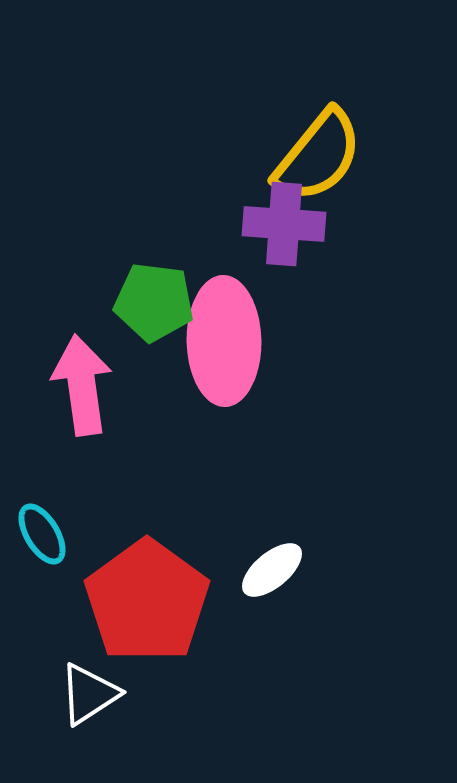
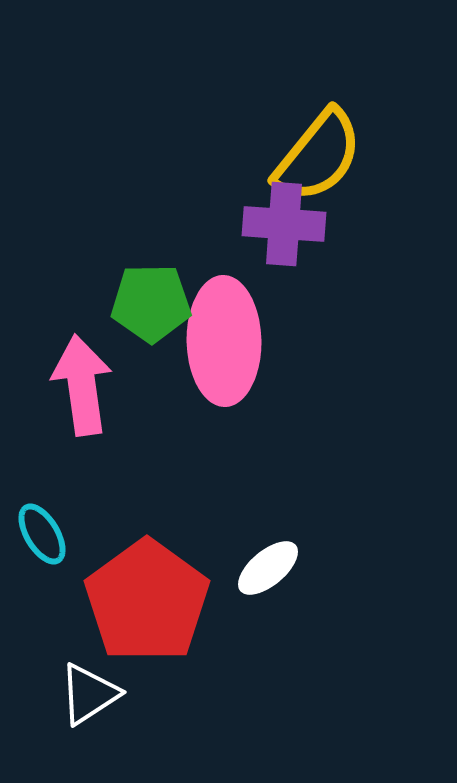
green pentagon: moved 3 px left, 1 px down; rotated 8 degrees counterclockwise
white ellipse: moved 4 px left, 2 px up
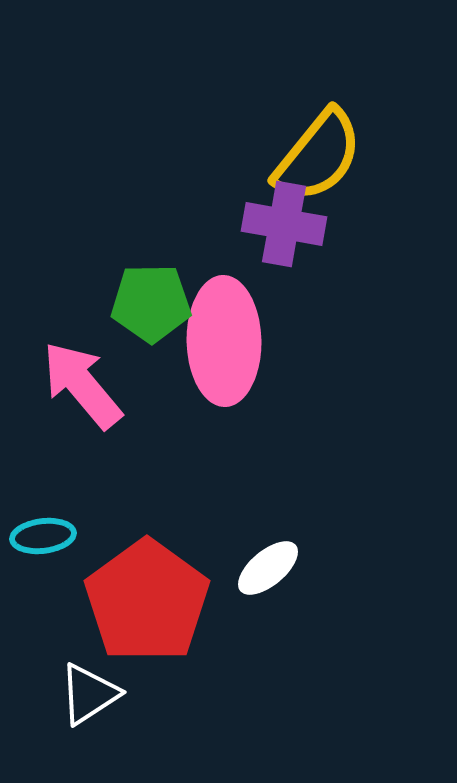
purple cross: rotated 6 degrees clockwise
pink arrow: rotated 32 degrees counterclockwise
cyan ellipse: moved 1 px right, 2 px down; rotated 66 degrees counterclockwise
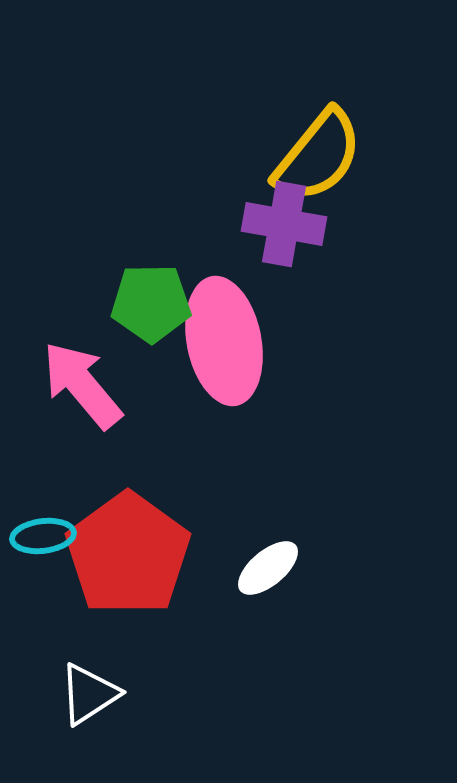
pink ellipse: rotated 10 degrees counterclockwise
red pentagon: moved 19 px left, 47 px up
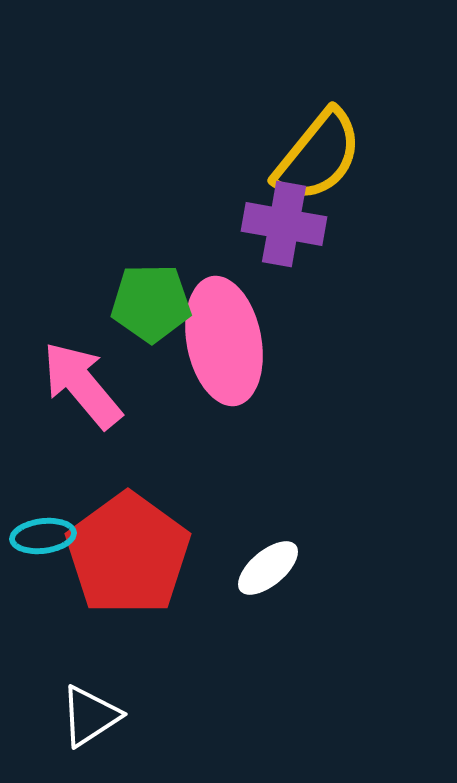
white triangle: moved 1 px right, 22 px down
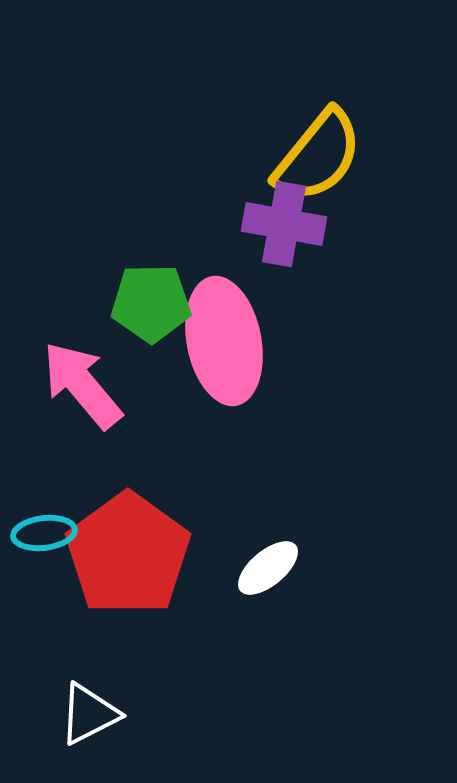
cyan ellipse: moved 1 px right, 3 px up
white triangle: moved 1 px left, 2 px up; rotated 6 degrees clockwise
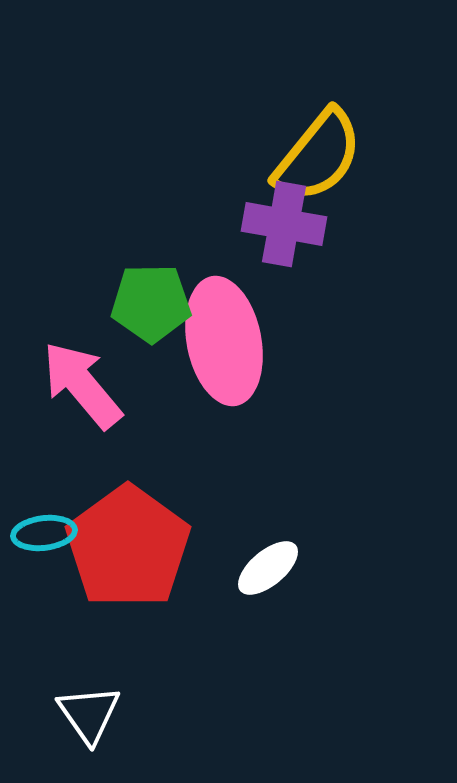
red pentagon: moved 7 px up
white triangle: rotated 38 degrees counterclockwise
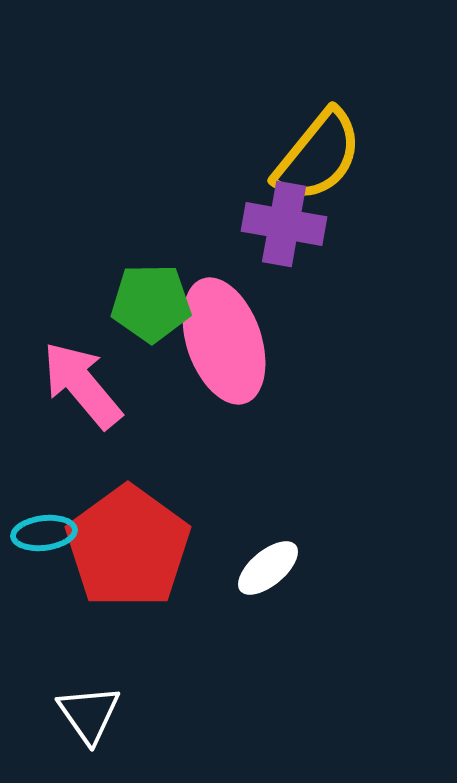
pink ellipse: rotated 8 degrees counterclockwise
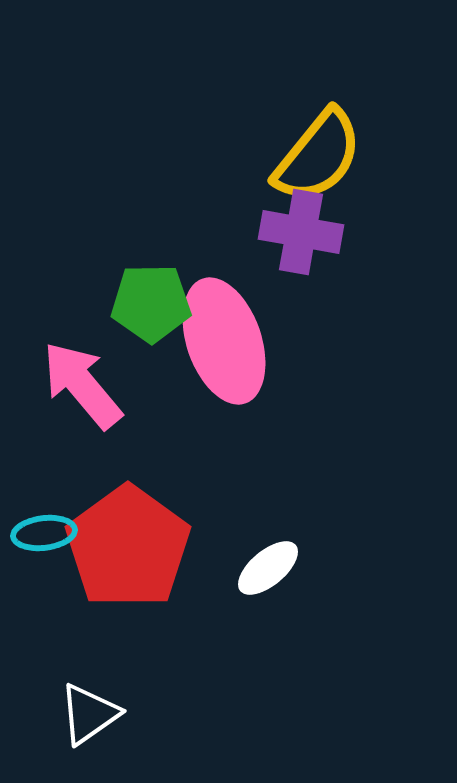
purple cross: moved 17 px right, 8 px down
white triangle: rotated 30 degrees clockwise
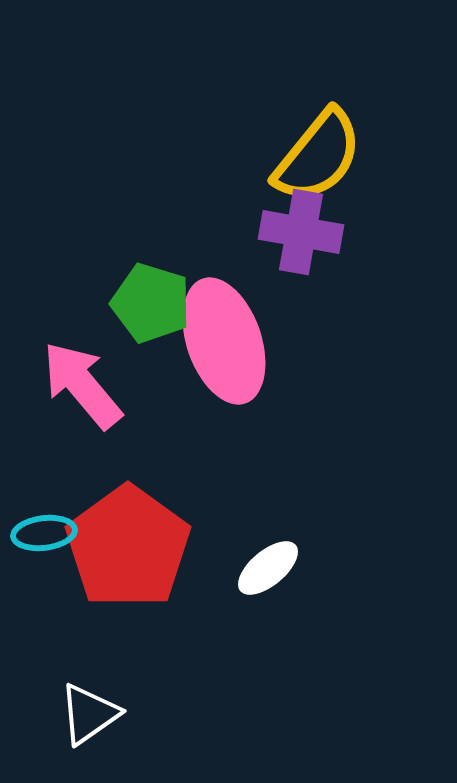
green pentagon: rotated 18 degrees clockwise
